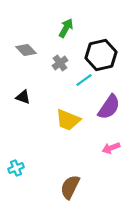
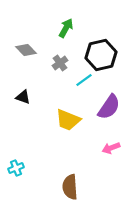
brown semicircle: rotated 30 degrees counterclockwise
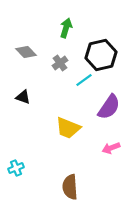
green arrow: rotated 12 degrees counterclockwise
gray diamond: moved 2 px down
yellow trapezoid: moved 8 px down
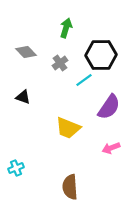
black hexagon: rotated 12 degrees clockwise
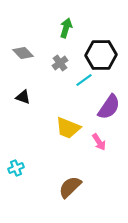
gray diamond: moved 3 px left, 1 px down
pink arrow: moved 12 px left, 6 px up; rotated 102 degrees counterclockwise
brown semicircle: rotated 50 degrees clockwise
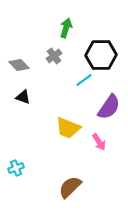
gray diamond: moved 4 px left, 12 px down
gray cross: moved 6 px left, 7 px up
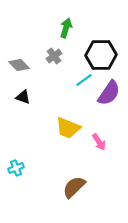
purple semicircle: moved 14 px up
brown semicircle: moved 4 px right
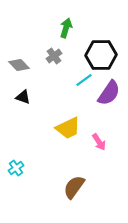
yellow trapezoid: rotated 48 degrees counterclockwise
cyan cross: rotated 14 degrees counterclockwise
brown semicircle: rotated 10 degrees counterclockwise
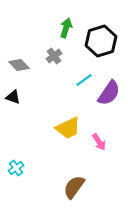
black hexagon: moved 14 px up; rotated 16 degrees counterclockwise
black triangle: moved 10 px left
